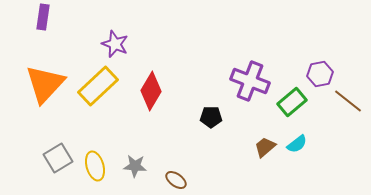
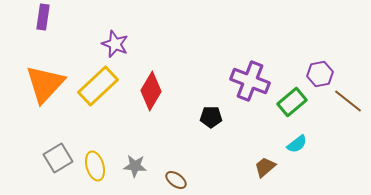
brown trapezoid: moved 20 px down
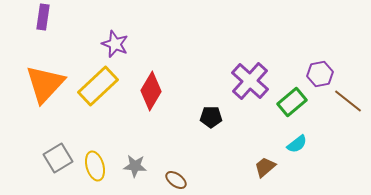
purple cross: rotated 21 degrees clockwise
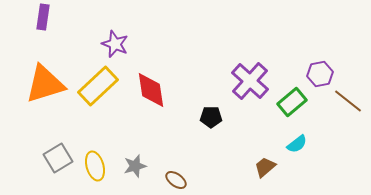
orange triangle: rotated 30 degrees clockwise
red diamond: moved 1 px up; rotated 39 degrees counterclockwise
gray star: rotated 20 degrees counterclockwise
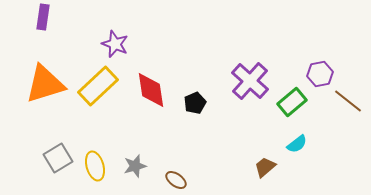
black pentagon: moved 16 px left, 14 px up; rotated 25 degrees counterclockwise
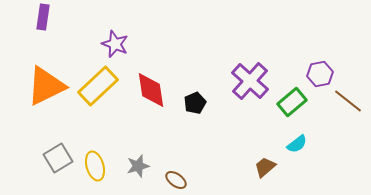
orange triangle: moved 1 px right, 2 px down; rotated 9 degrees counterclockwise
gray star: moved 3 px right
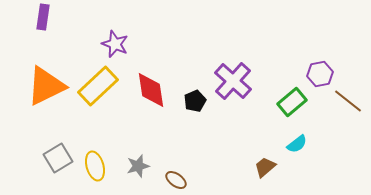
purple cross: moved 17 px left
black pentagon: moved 2 px up
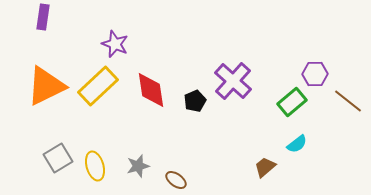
purple hexagon: moved 5 px left; rotated 10 degrees clockwise
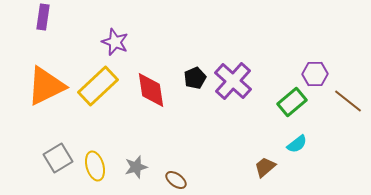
purple star: moved 2 px up
black pentagon: moved 23 px up
gray star: moved 2 px left, 1 px down
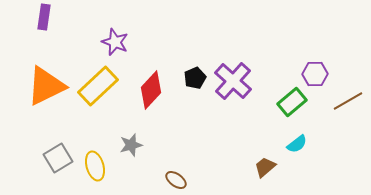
purple rectangle: moved 1 px right
red diamond: rotated 51 degrees clockwise
brown line: rotated 68 degrees counterclockwise
gray star: moved 5 px left, 22 px up
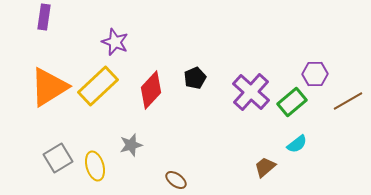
purple cross: moved 18 px right, 11 px down
orange triangle: moved 3 px right, 1 px down; rotated 6 degrees counterclockwise
